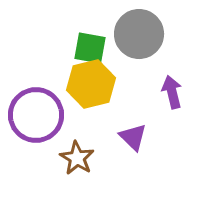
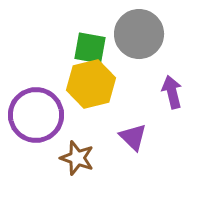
brown star: rotated 12 degrees counterclockwise
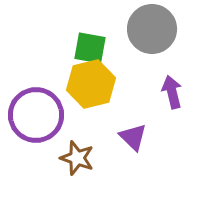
gray circle: moved 13 px right, 5 px up
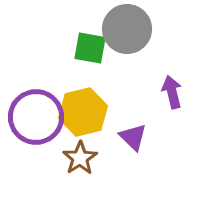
gray circle: moved 25 px left
yellow hexagon: moved 8 px left, 28 px down
purple circle: moved 2 px down
brown star: moved 3 px right; rotated 20 degrees clockwise
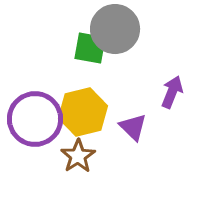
gray circle: moved 12 px left
purple arrow: rotated 36 degrees clockwise
purple circle: moved 1 px left, 2 px down
purple triangle: moved 10 px up
brown star: moved 2 px left, 2 px up
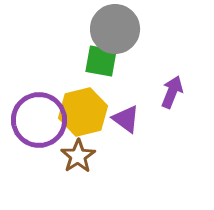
green square: moved 11 px right, 13 px down
purple circle: moved 4 px right, 1 px down
purple triangle: moved 7 px left, 8 px up; rotated 8 degrees counterclockwise
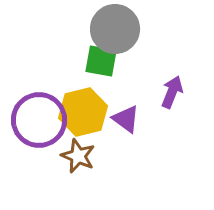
brown star: rotated 16 degrees counterclockwise
